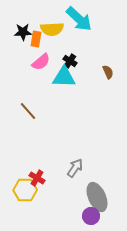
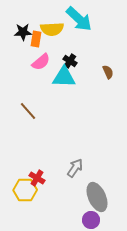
purple circle: moved 4 px down
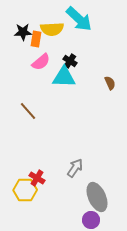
brown semicircle: moved 2 px right, 11 px down
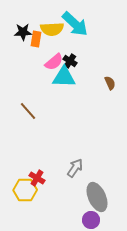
cyan arrow: moved 4 px left, 5 px down
pink semicircle: moved 13 px right
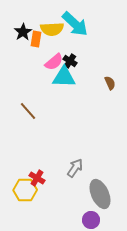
black star: rotated 30 degrees counterclockwise
gray ellipse: moved 3 px right, 3 px up
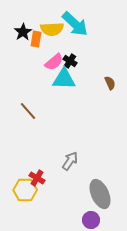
cyan triangle: moved 2 px down
gray arrow: moved 5 px left, 7 px up
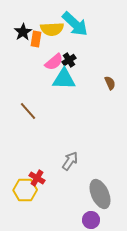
black cross: moved 1 px left, 1 px up; rotated 24 degrees clockwise
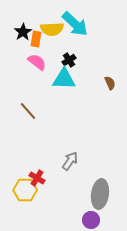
pink semicircle: moved 17 px left; rotated 102 degrees counterclockwise
gray ellipse: rotated 32 degrees clockwise
